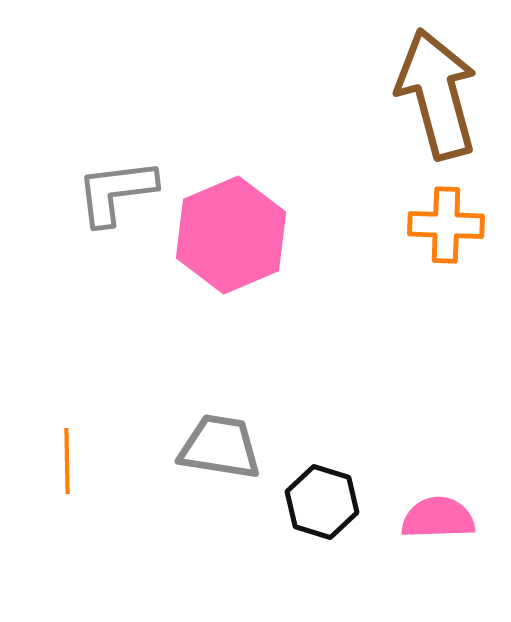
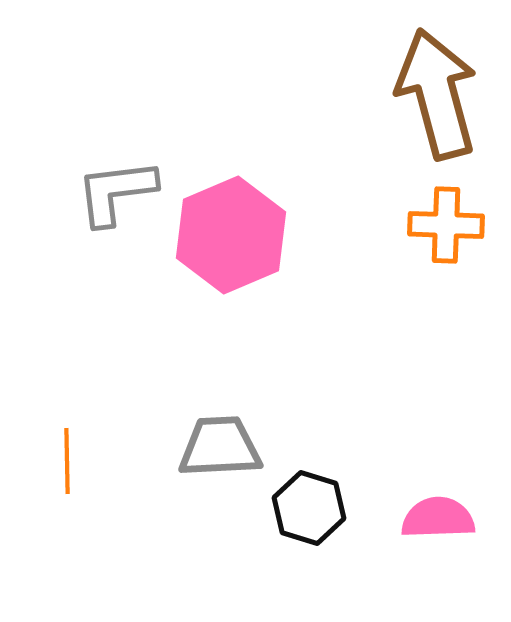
gray trapezoid: rotated 12 degrees counterclockwise
black hexagon: moved 13 px left, 6 px down
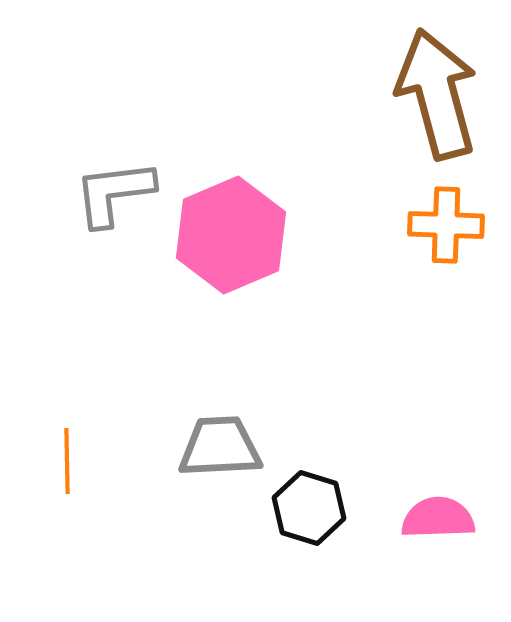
gray L-shape: moved 2 px left, 1 px down
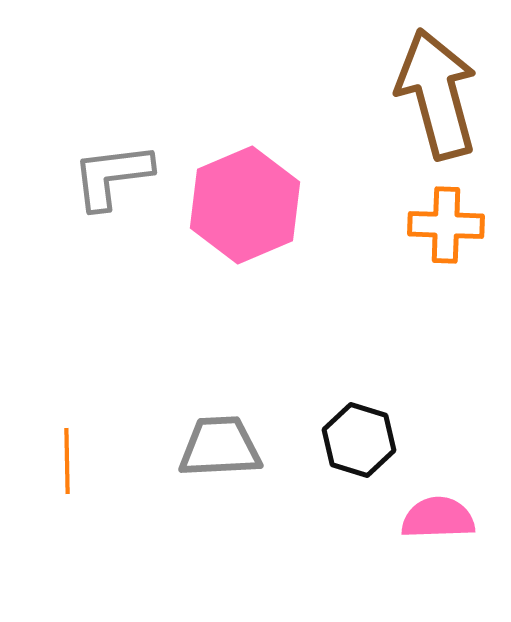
gray L-shape: moved 2 px left, 17 px up
pink hexagon: moved 14 px right, 30 px up
black hexagon: moved 50 px right, 68 px up
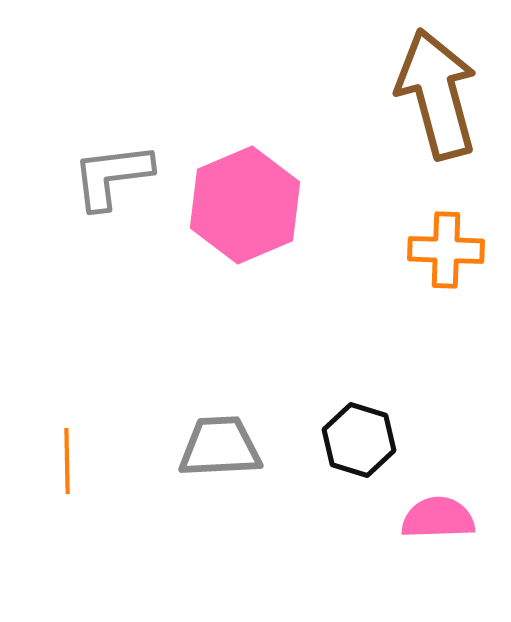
orange cross: moved 25 px down
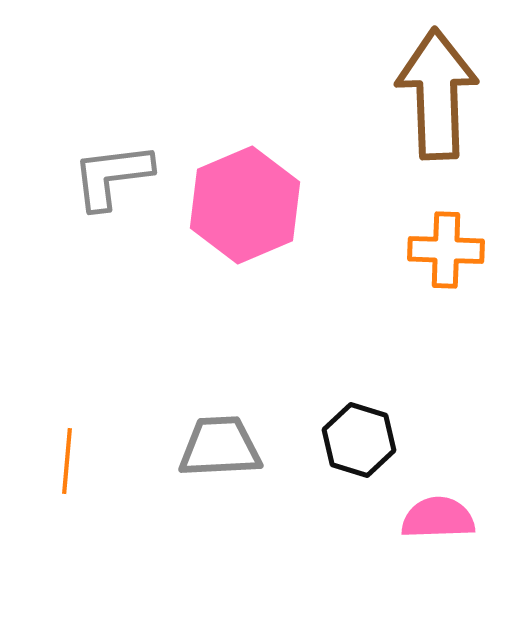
brown arrow: rotated 13 degrees clockwise
orange line: rotated 6 degrees clockwise
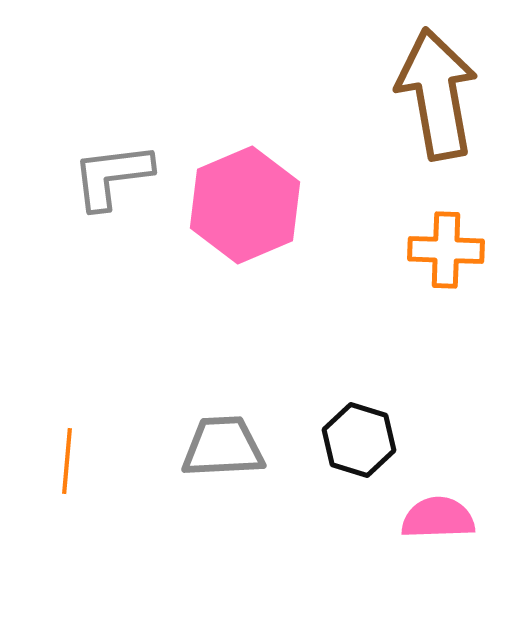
brown arrow: rotated 8 degrees counterclockwise
gray trapezoid: moved 3 px right
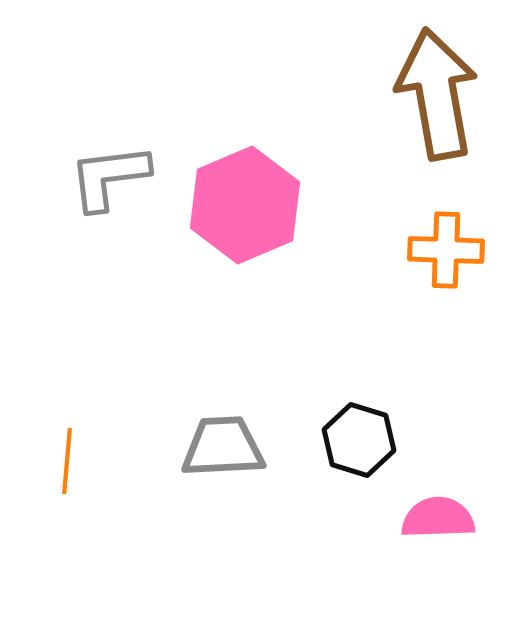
gray L-shape: moved 3 px left, 1 px down
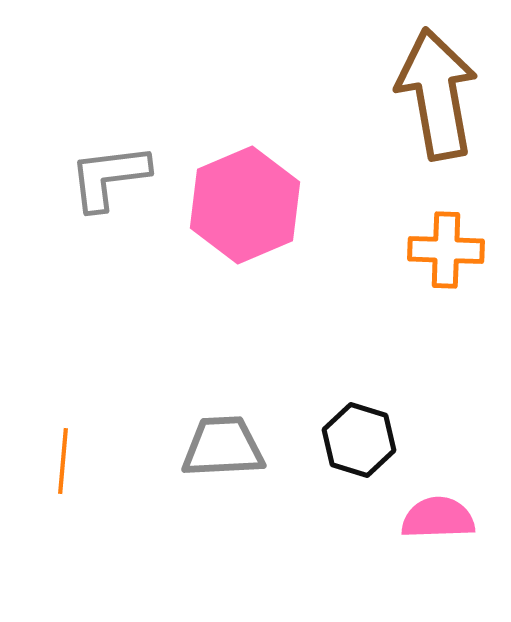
orange line: moved 4 px left
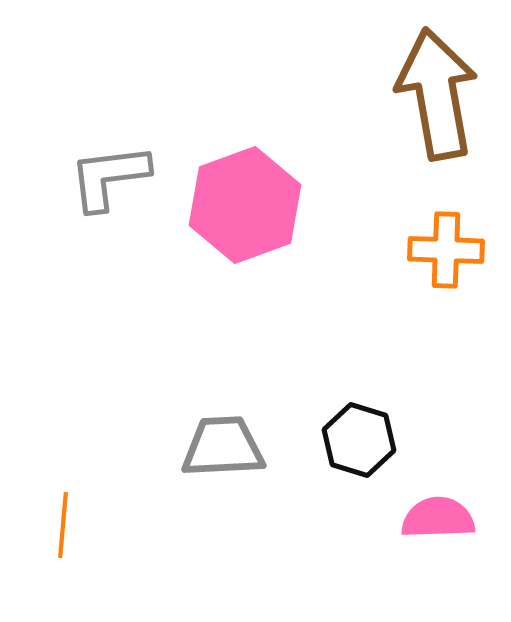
pink hexagon: rotated 3 degrees clockwise
orange line: moved 64 px down
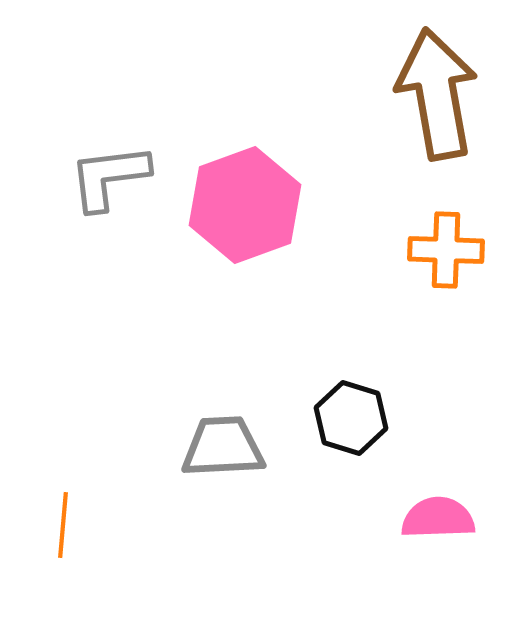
black hexagon: moved 8 px left, 22 px up
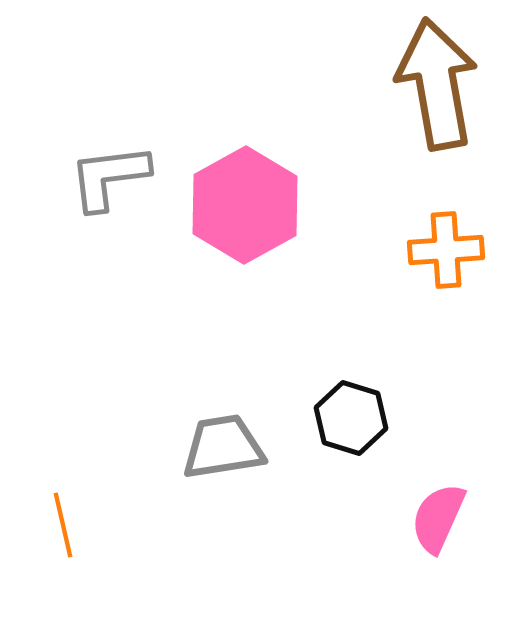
brown arrow: moved 10 px up
pink hexagon: rotated 9 degrees counterclockwise
orange cross: rotated 6 degrees counterclockwise
gray trapezoid: rotated 6 degrees counterclockwise
pink semicircle: rotated 64 degrees counterclockwise
orange line: rotated 18 degrees counterclockwise
